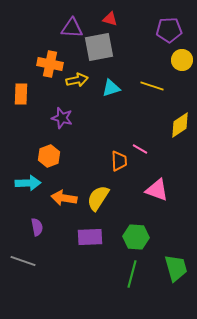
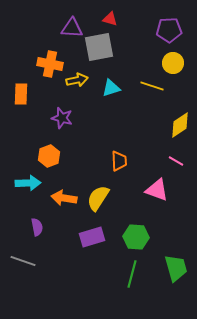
yellow circle: moved 9 px left, 3 px down
pink line: moved 36 px right, 12 px down
purple rectangle: moved 2 px right; rotated 15 degrees counterclockwise
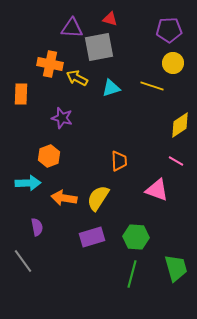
yellow arrow: moved 2 px up; rotated 140 degrees counterclockwise
gray line: rotated 35 degrees clockwise
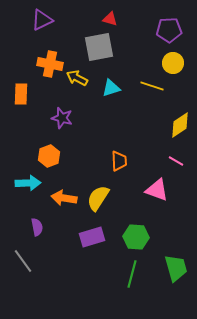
purple triangle: moved 30 px left, 8 px up; rotated 30 degrees counterclockwise
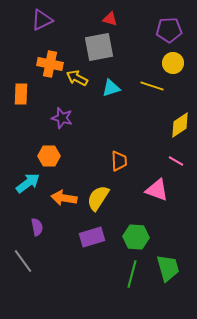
orange hexagon: rotated 20 degrees clockwise
cyan arrow: rotated 35 degrees counterclockwise
green trapezoid: moved 8 px left
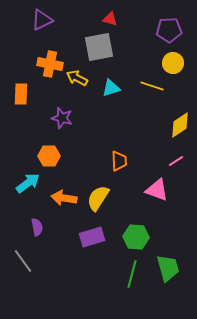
pink line: rotated 63 degrees counterclockwise
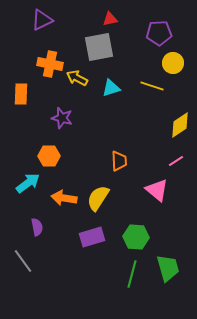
red triangle: rotated 28 degrees counterclockwise
purple pentagon: moved 10 px left, 3 px down
pink triangle: rotated 20 degrees clockwise
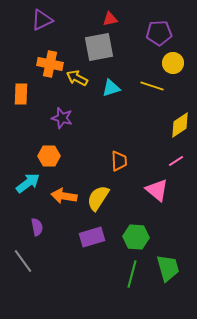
orange arrow: moved 2 px up
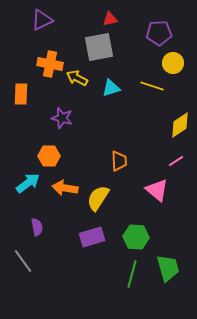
orange arrow: moved 1 px right, 8 px up
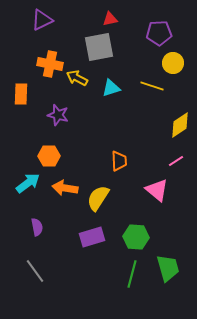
purple star: moved 4 px left, 3 px up
gray line: moved 12 px right, 10 px down
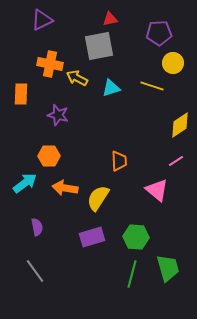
gray square: moved 1 px up
cyan arrow: moved 3 px left
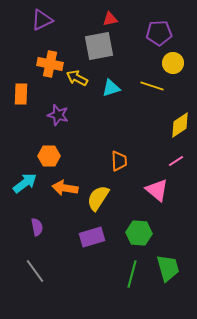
green hexagon: moved 3 px right, 4 px up
